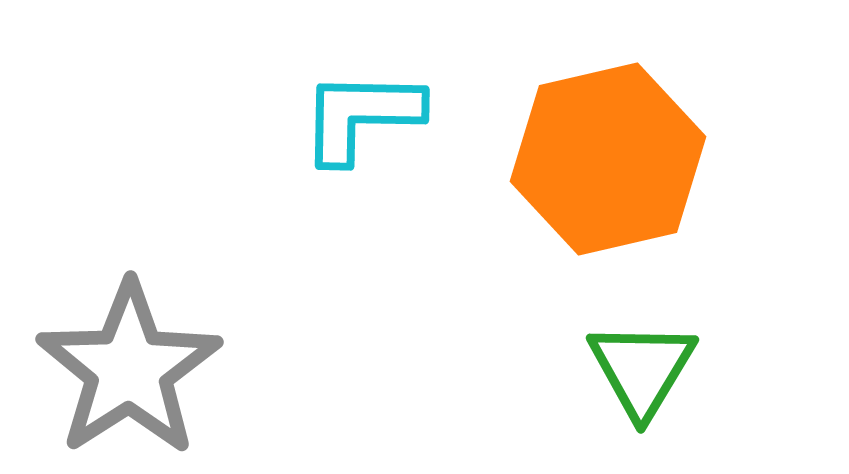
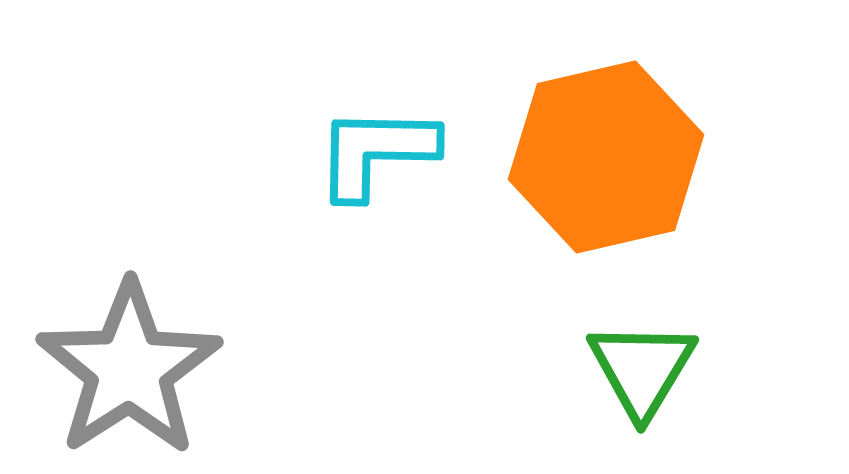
cyan L-shape: moved 15 px right, 36 px down
orange hexagon: moved 2 px left, 2 px up
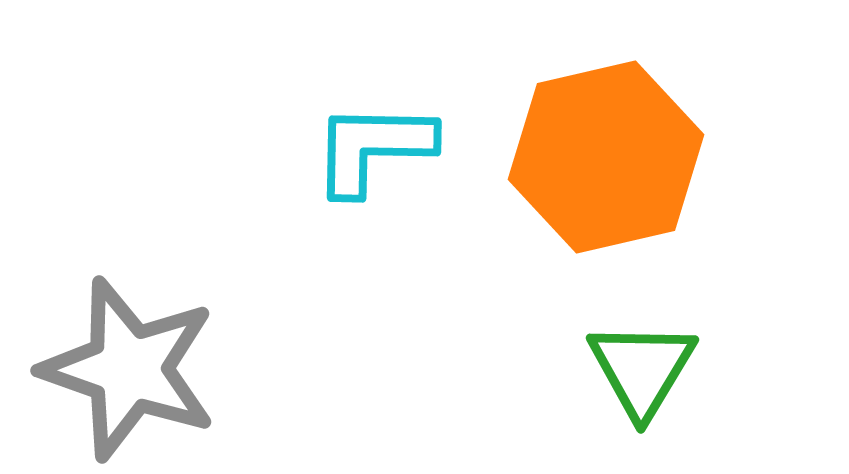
cyan L-shape: moved 3 px left, 4 px up
gray star: rotated 20 degrees counterclockwise
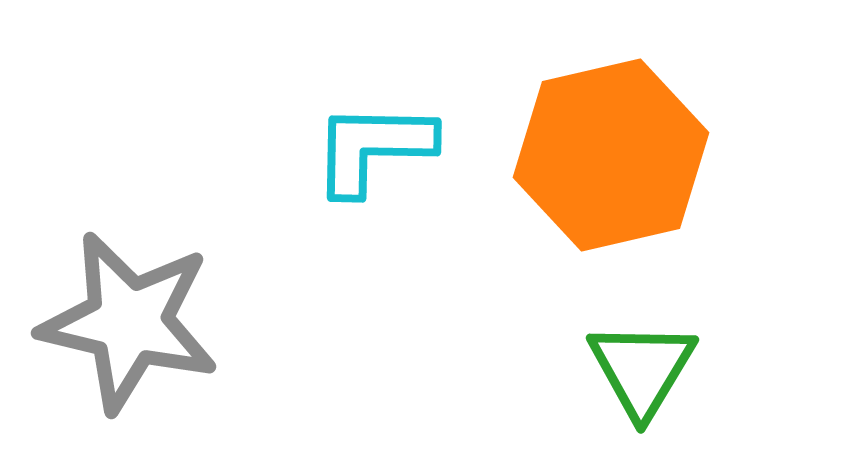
orange hexagon: moved 5 px right, 2 px up
gray star: moved 47 px up; rotated 6 degrees counterclockwise
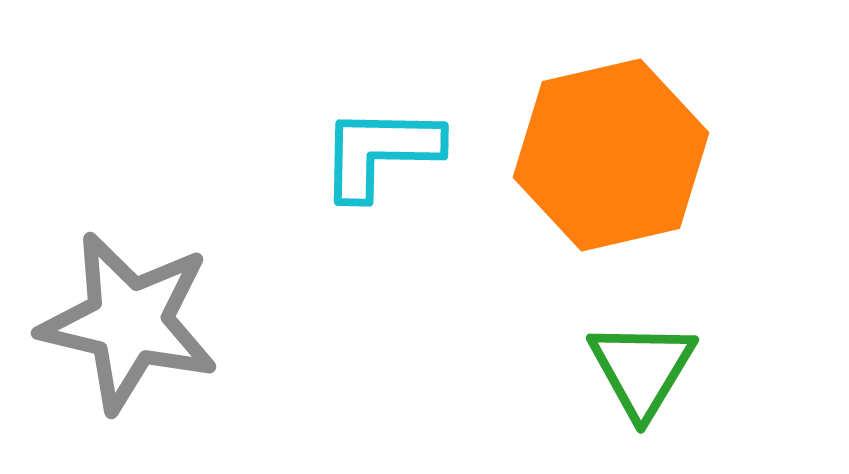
cyan L-shape: moved 7 px right, 4 px down
